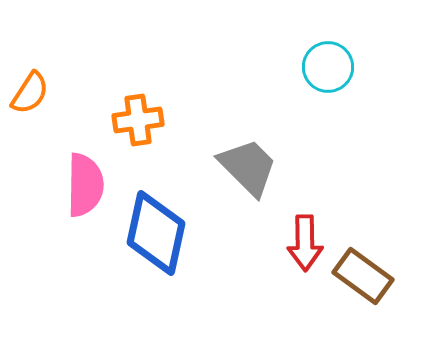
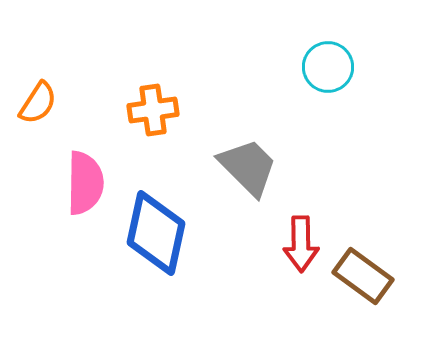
orange semicircle: moved 8 px right, 10 px down
orange cross: moved 15 px right, 10 px up
pink semicircle: moved 2 px up
red arrow: moved 4 px left, 1 px down
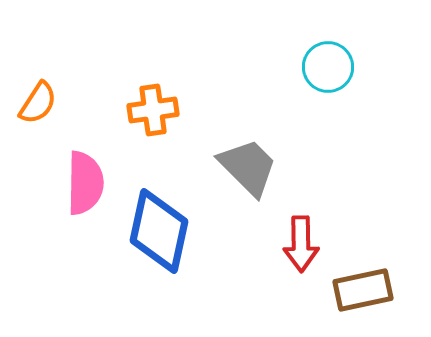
blue diamond: moved 3 px right, 2 px up
brown rectangle: moved 14 px down; rotated 48 degrees counterclockwise
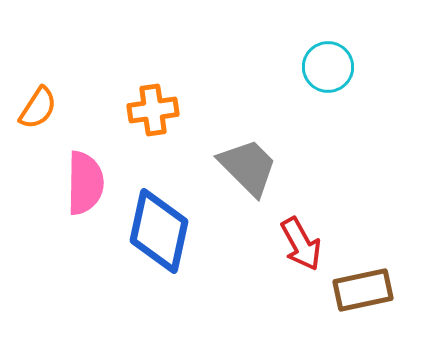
orange semicircle: moved 5 px down
red arrow: rotated 28 degrees counterclockwise
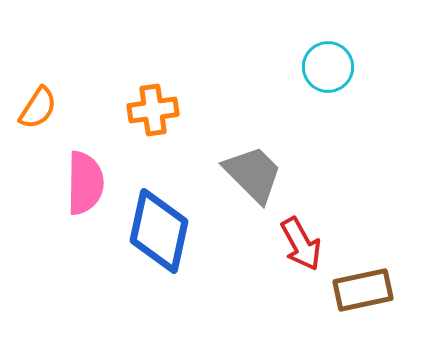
gray trapezoid: moved 5 px right, 7 px down
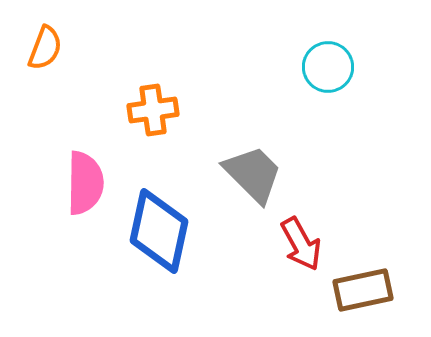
orange semicircle: moved 7 px right, 60 px up; rotated 12 degrees counterclockwise
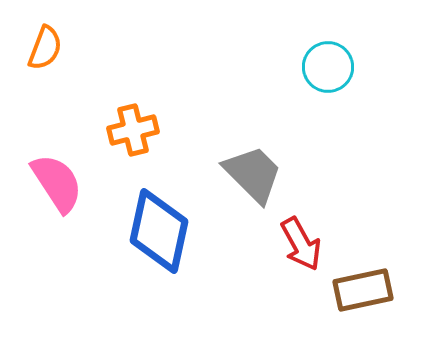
orange cross: moved 20 px left, 20 px down; rotated 6 degrees counterclockwise
pink semicircle: moved 28 px left; rotated 34 degrees counterclockwise
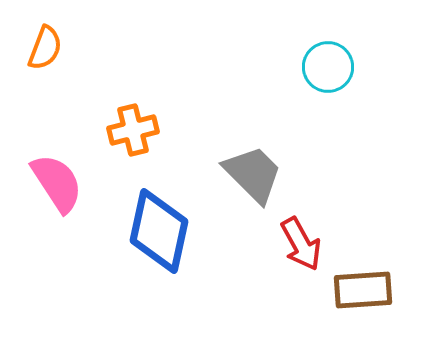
brown rectangle: rotated 8 degrees clockwise
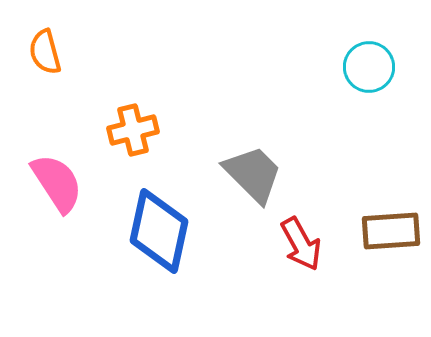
orange semicircle: moved 4 px down; rotated 144 degrees clockwise
cyan circle: moved 41 px right
brown rectangle: moved 28 px right, 59 px up
